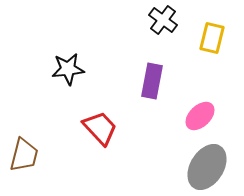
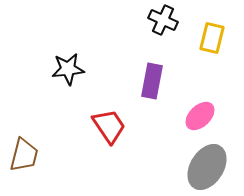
black cross: rotated 12 degrees counterclockwise
red trapezoid: moved 9 px right, 2 px up; rotated 9 degrees clockwise
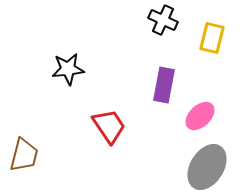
purple rectangle: moved 12 px right, 4 px down
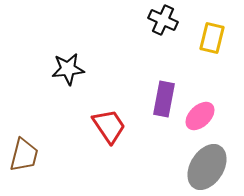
purple rectangle: moved 14 px down
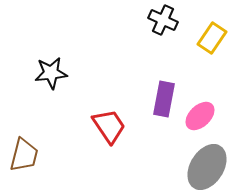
yellow rectangle: rotated 20 degrees clockwise
black star: moved 17 px left, 4 px down
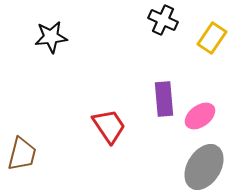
black star: moved 36 px up
purple rectangle: rotated 16 degrees counterclockwise
pink ellipse: rotated 8 degrees clockwise
brown trapezoid: moved 2 px left, 1 px up
gray ellipse: moved 3 px left
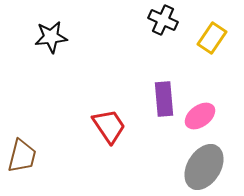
brown trapezoid: moved 2 px down
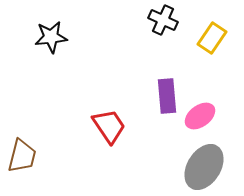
purple rectangle: moved 3 px right, 3 px up
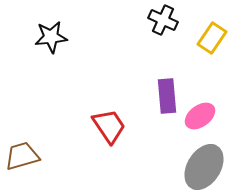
brown trapezoid: rotated 120 degrees counterclockwise
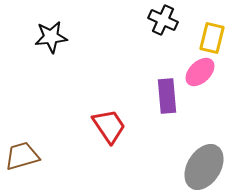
yellow rectangle: rotated 20 degrees counterclockwise
pink ellipse: moved 44 px up; rotated 8 degrees counterclockwise
